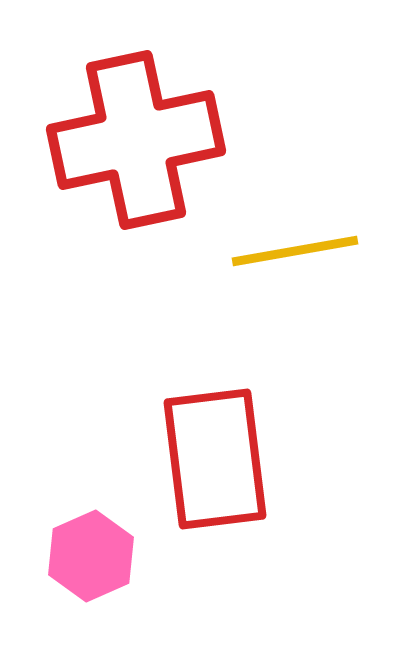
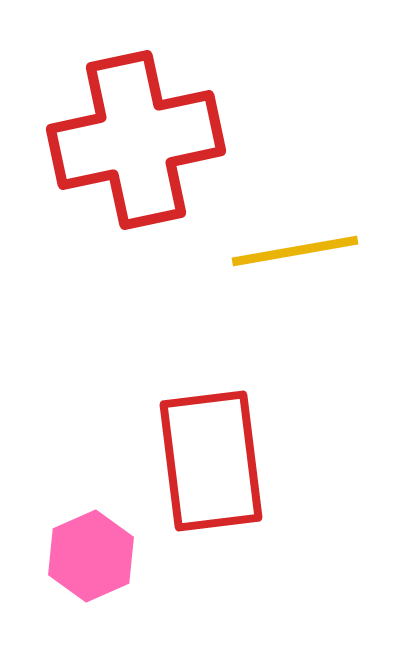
red rectangle: moved 4 px left, 2 px down
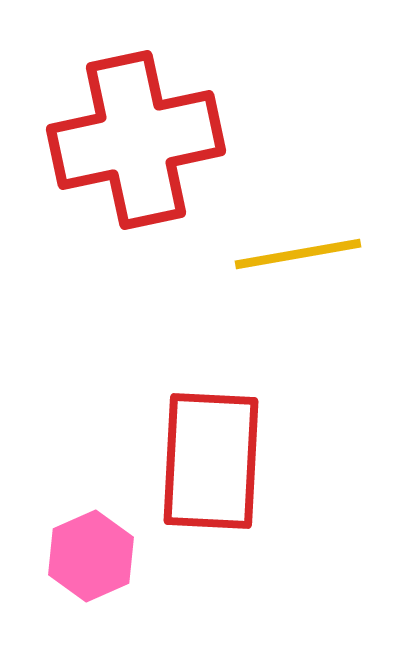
yellow line: moved 3 px right, 3 px down
red rectangle: rotated 10 degrees clockwise
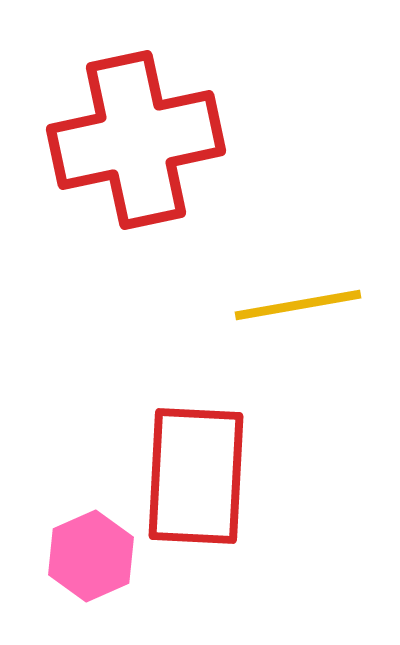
yellow line: moved 51 px down
red rectangle: moved 15 px left, 15 px down
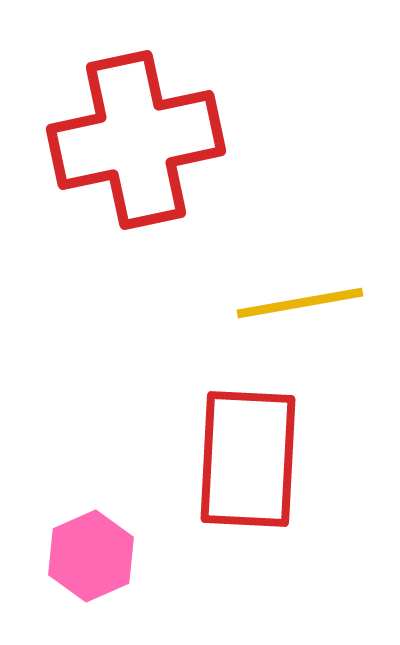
yellow line: moved 2 px right, 2 px up
red rectangle: moved 52 px right, 17 px up
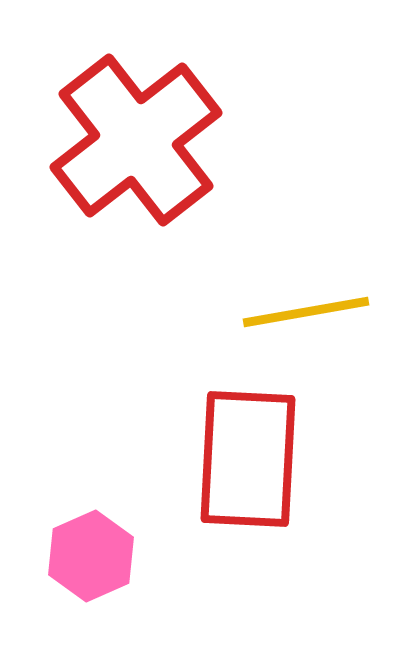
red cross: rotated 26 degrees counterclockwise
yellow line: moved 6 px right, 9 px down
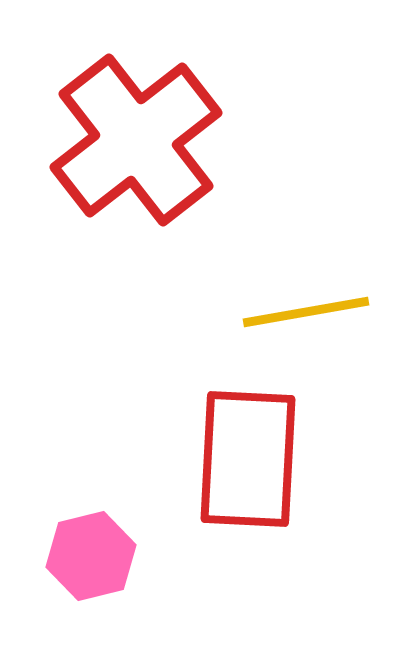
pink hexagon: rotated 10 degrees clockwise
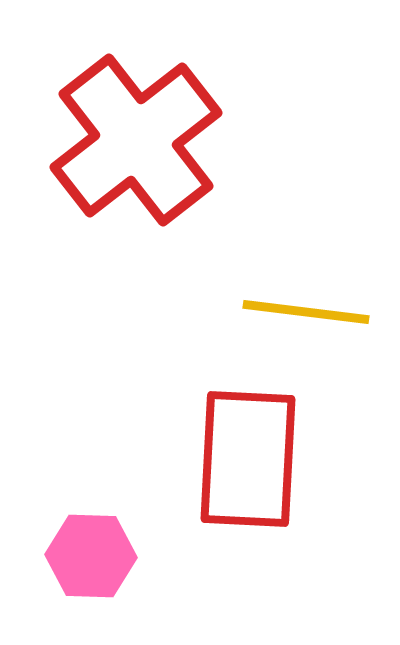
yellow line: rotated 17 degrees clockwise
pink hexagon: rotated 16 degrees clockwise
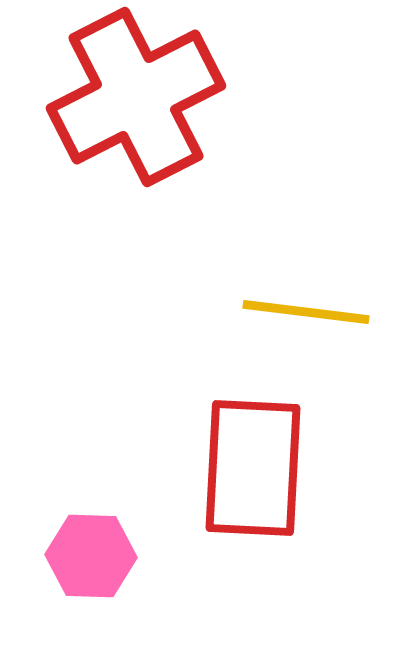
red cross: moved 43 px up; rotated 11 degrees clockwise
red rectangle: moved 5 px right, 9 px down
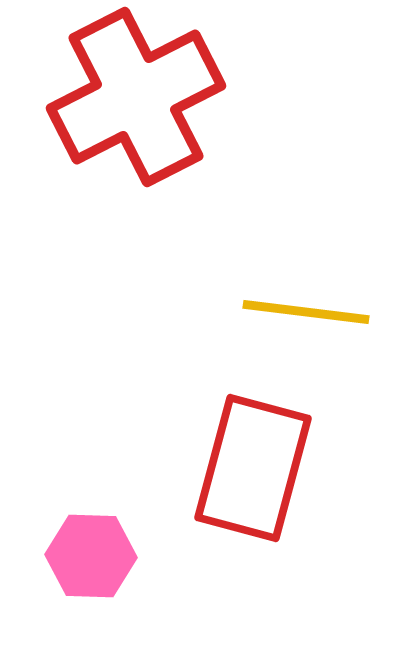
red rectangle: rotated 12 degrees clockwise
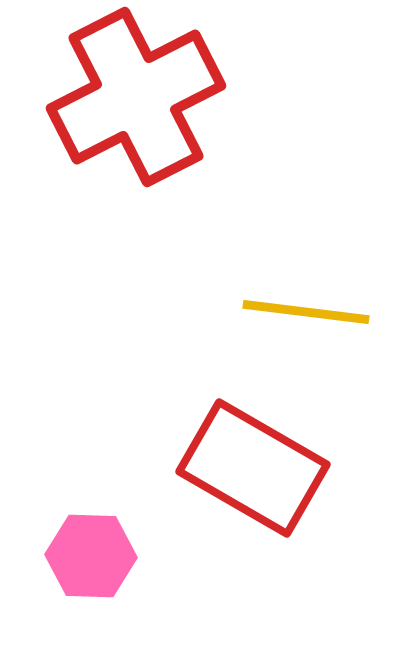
red rectangle: rotated 75 degrees counterclockwise
